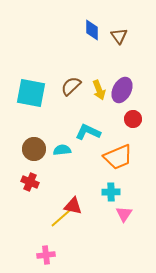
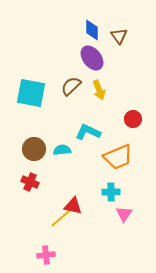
purple ellipse: moved 30 px left, 32 px up; rotated 65 degrees counterclockwise
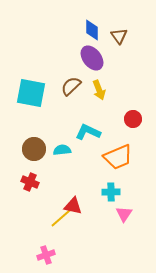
pink cross: rotated 12 degrees counterclockwise
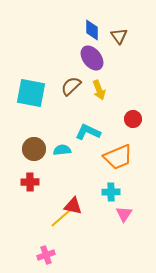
red cross: rotated 24 degrees counterclockwise
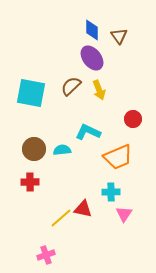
red triangle: moved 10 px right, 3 px down
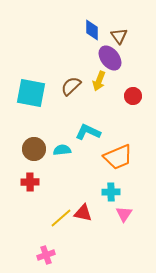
purple ellipse: moved 18 px right
yellow arrow: moved 9 px up; rotated 42 degrees clockwise
red circle: moved 23 px up
red triangle: moved 4 px down
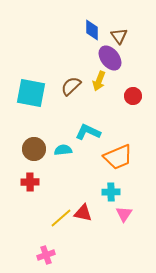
cyan semicircle: moved 1 px right
